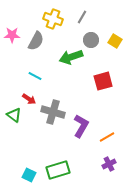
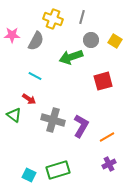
gray line: rotated 16 degrees counterclockwise
gray cross: moved 8 px down
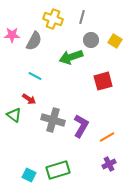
gray semicircle: moved 2 px left
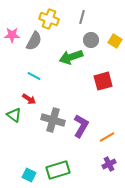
yellow cross: moved 4 px left
cyan line: moved 1 px left
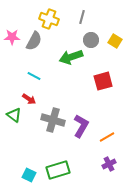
pink star: moved 2 px down
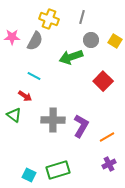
gray semicircle: moved 1 px right
red square: rotated 30 degrees counterclockwise
red arrow: moved 4 px left, 3 px up
gray cross: rotated 15 degrees counterclockwise
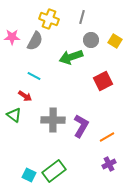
red square: rotated 18 degrees clockwise
green rectangle: moved 4 px left, 1 px down; rotated 20 degrees counterclockwise
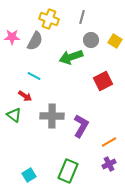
gray cross: moved 1 px left, 4 px up
orange line: moved 2 px right, 5 px down
green rectangle: moved 14 px right; rotated 30 degrees counterclockwise
cyan square: rotated 32 degrees clockwise
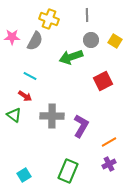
gray line: moved 5 px right, 2 px up; rotated 16 degrees counterclockwise
cyan line: moved 4 px left
cyan square: moved 5 px left
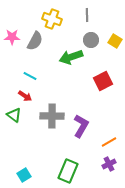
yellow cross: moved 3 px right
